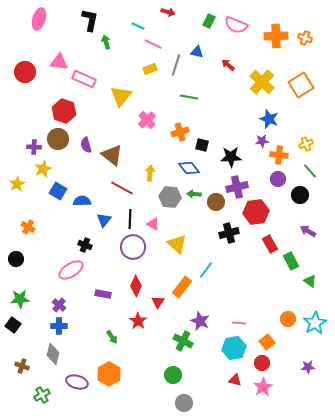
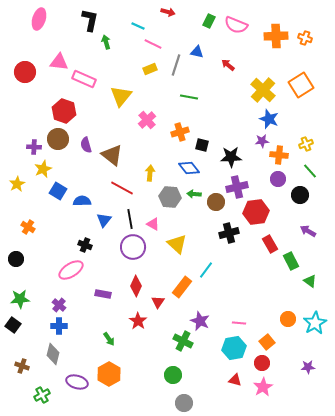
yellow cross at (262, 82): moved 1 px right, 8 px down
black line at (130, 219): rotated 12 degrees counterclockwise
green arrow at (112, 337): moved 3 px left, 2 px down
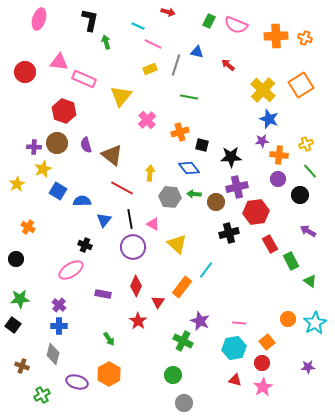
brown circle at (58, 139): moved 1 px left, 4 px down
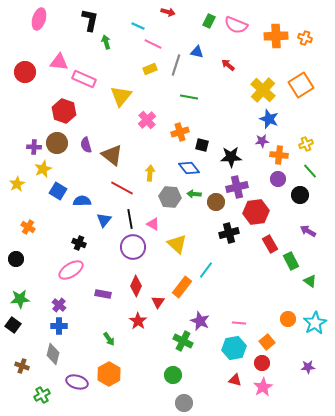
black cross at (85, 245): moved 6 px left, 2 px up
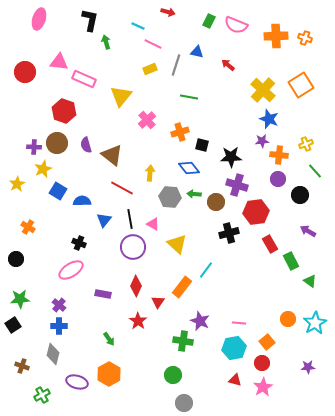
green line at (310, 171): moved 5 px right
purple cross at (237, 187): moved 2 px up; rotated 30 degrees clockwise
black square at (13, 325): rotated 21 degrees clockwise
green cross at (183, 341): rotated 18 degrees counterclockwise
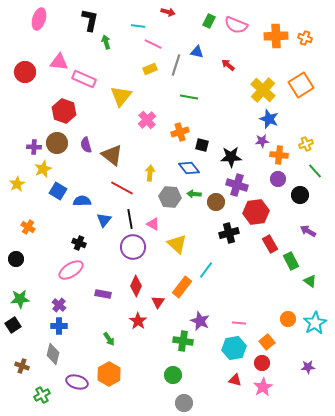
cyan line at (138, 26): rotated 16 degrees counterclockwise
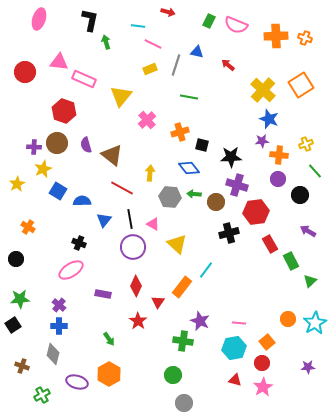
green triangle at (310, 281): rotated 40 degrees clockwise
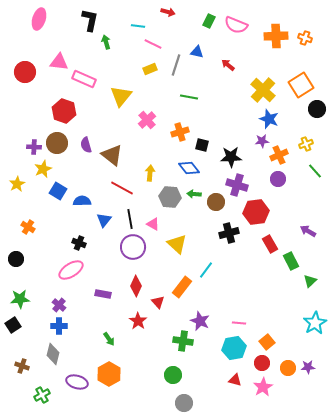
orange cross at (279, 155): rotated 30 degrees counterclockwise
black circle at (300, 195): moved 17 px right, 86 px up
red triangle at (158, 302): rotated 16 degrees counterclockwise
orange circle at (288, 319): moved 49 px down
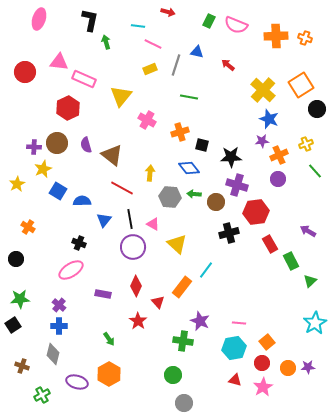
red hexagon at (64, 111): moved 4 px right, 3 px up; rotated 15 degrees clockwise
pink cross at (147, 120): rotated 18 degrees counterclockwise
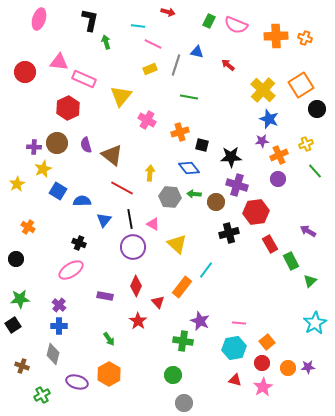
purple rectangle at (103, 294): moved 2 px right, 2 px down
